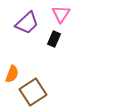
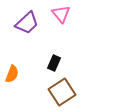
pink triangle: rotated 12 degrees counterclockwise
black rectangle: moved 24 px down
brown square: moved 29 px right
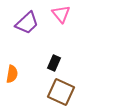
orange semicircle: rotated 12 degrees counterclockwise
brown square: moved 1 px left; rotated 32 degrees counterclockwise
